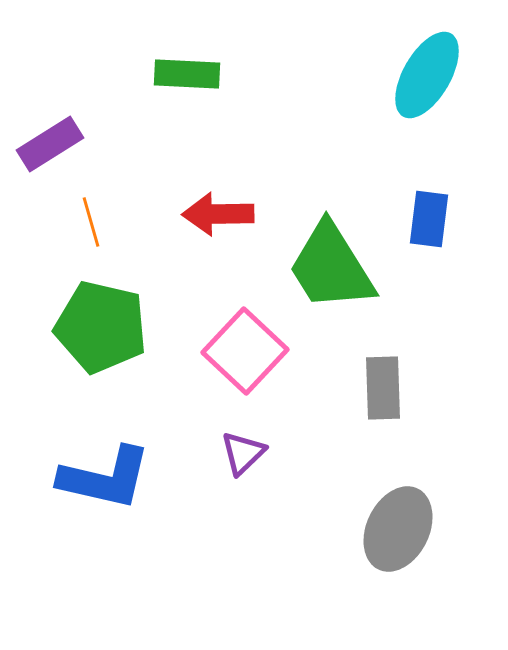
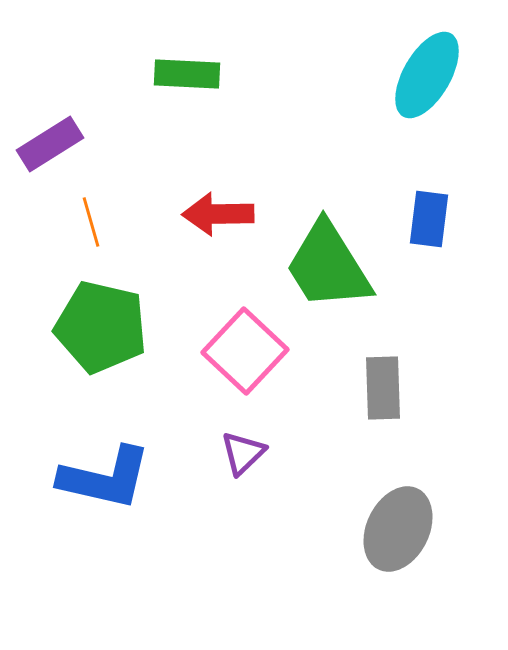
green trapezoid: moved 3 px left, 1 px up
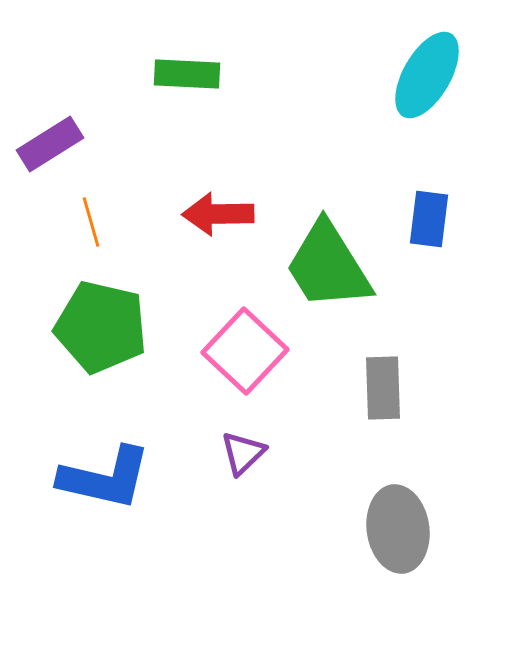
gray ellipse: rotated 34 degrees counterclockwise
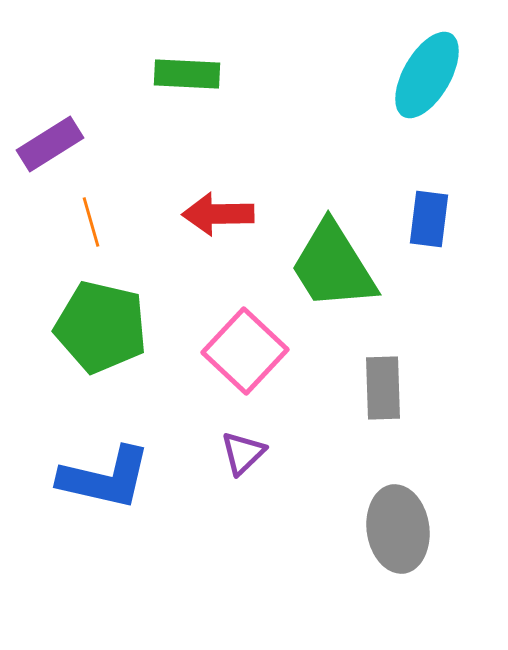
green trapezoid: moved 5 px right
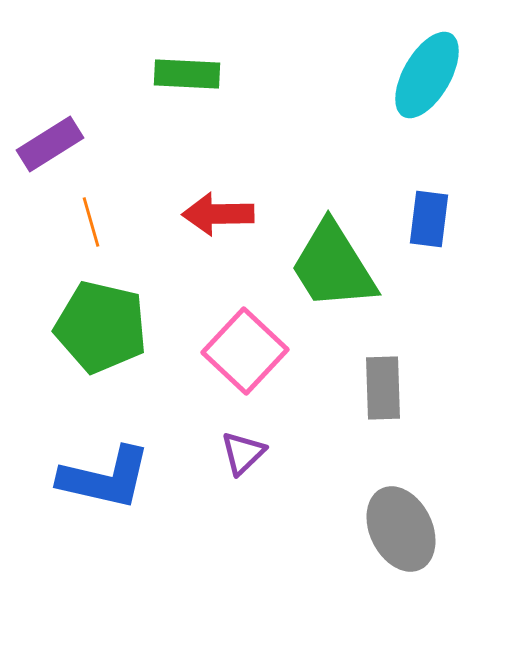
gray ellipse: moved 3 px right; rotated 18 degrees counterclockwise
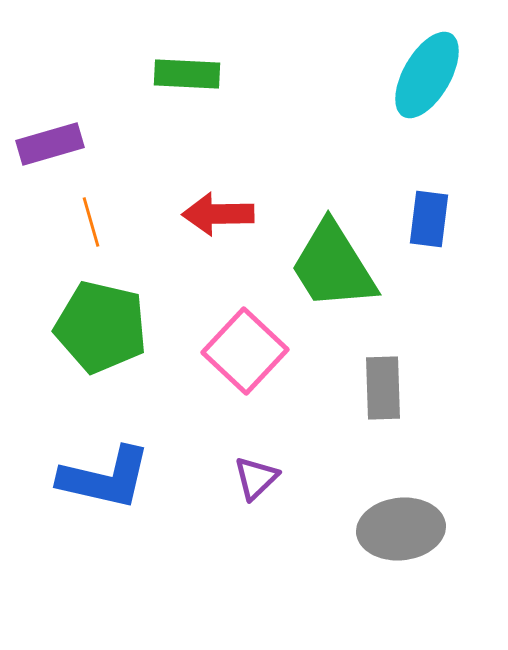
purple rectangle: rotated 16 degrees clockwise
purple triangle: moved 13 px right, 25 px down
gray ellipse: rotated 70 degrees counterclockwise
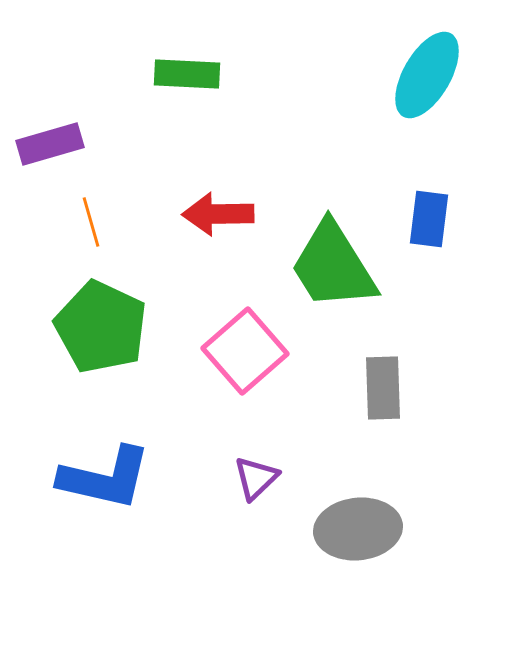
green pentagon: rotated 12 degrees clockwise
pink square: rotated 6 degrees clockwise
gray ellipse: moved 43 px left
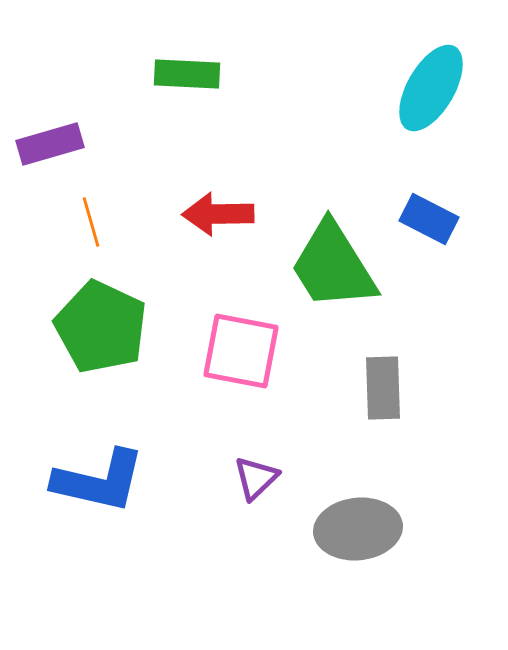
cyan ellipse: moved 4 px right, 13 px down
blue rectangle: rotated 70 degrees counterclockwise
pink square: moved 4 px left; rotated 38 degrees counterclockwise
blue L-shape: moved 6 px left, 3 px down
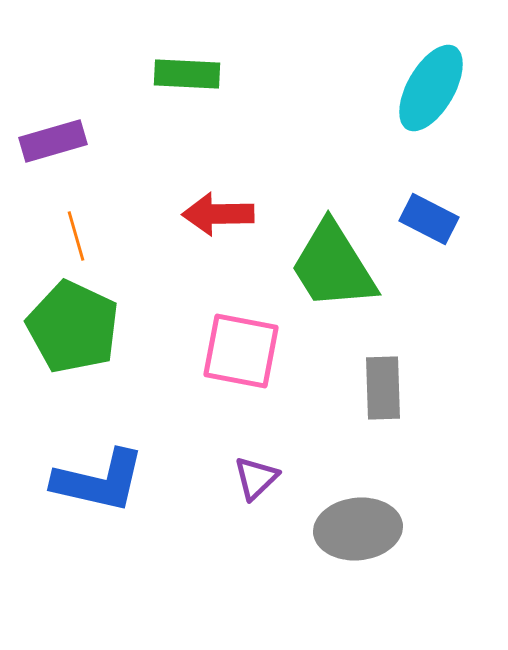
purple rectangle: moved 3 px right, 3 px up
orange line: moved 15 px left, 14 px down
green pentagon: moved 28 px left
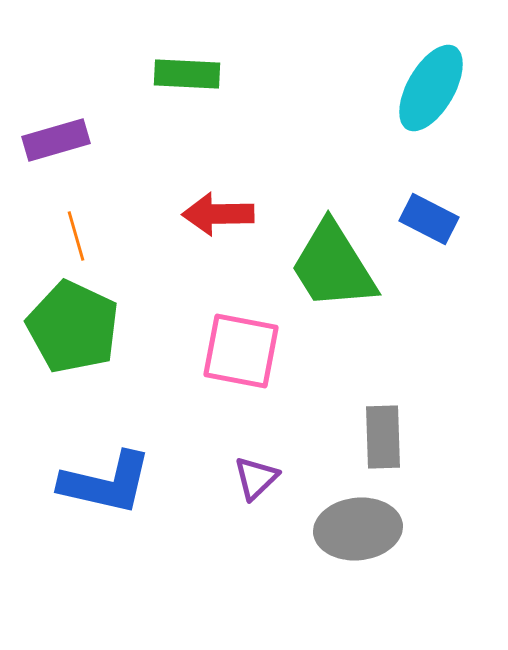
purple rectangle: moved 3 px right, 1 px up
gray rectangle: moved 49 px down
blue L-shape: moved 7 px right, 2 px down
